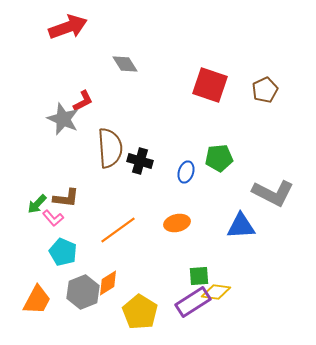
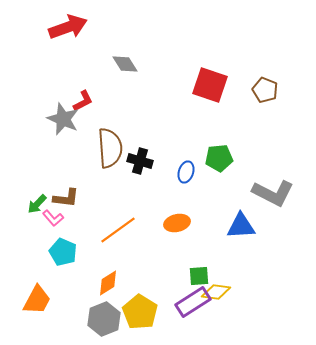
brown pentagon: rotated 25 degrees counterclockwise
gray hexagon: moved 21 px right, 27 px down
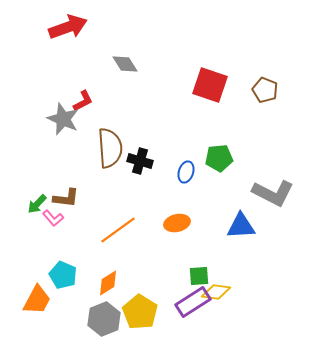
cyan pentagon: moved 23 px down
